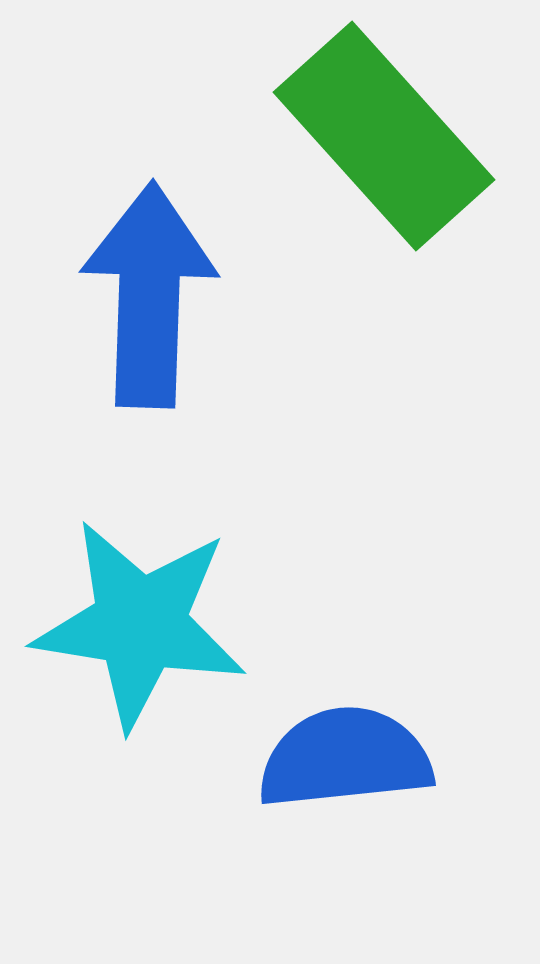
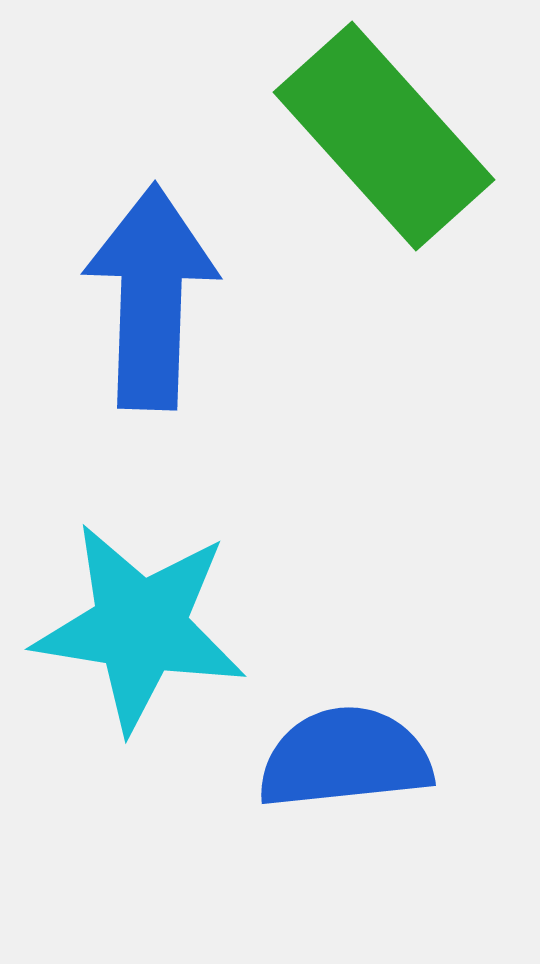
blue arrow: moved 2 px right, 2 px down
cyan star: moved 3 px down
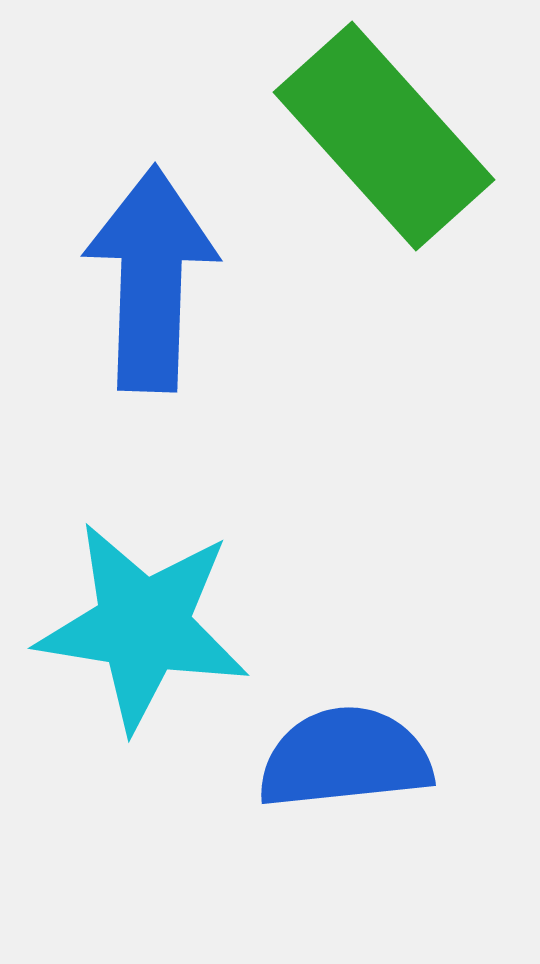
blue arrow: moved 18 px up
cyan star: moved 3 px right, 1 px up
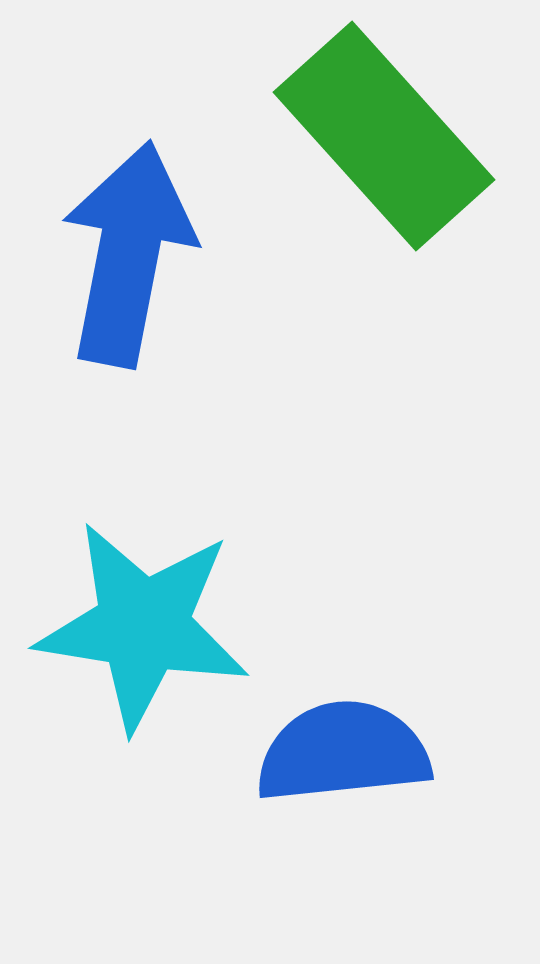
blue arrow: moved 23 px left, 25 px up; rotated 9 degrees clockwise
blue semicircle: moved 2 px left, 6 px up
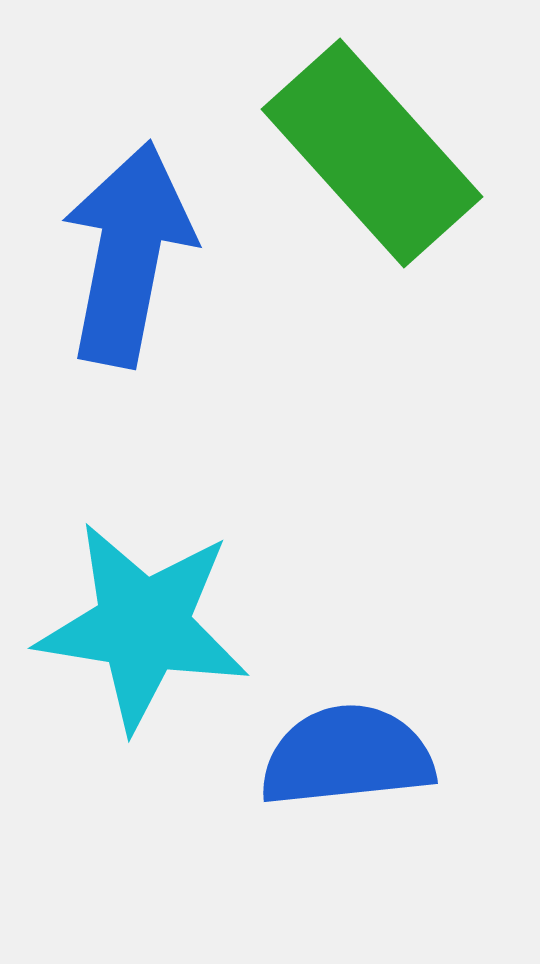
green rectangle: moved 12 px left, 17 px down
blue semicircle: moved 4 px right, 4 px down
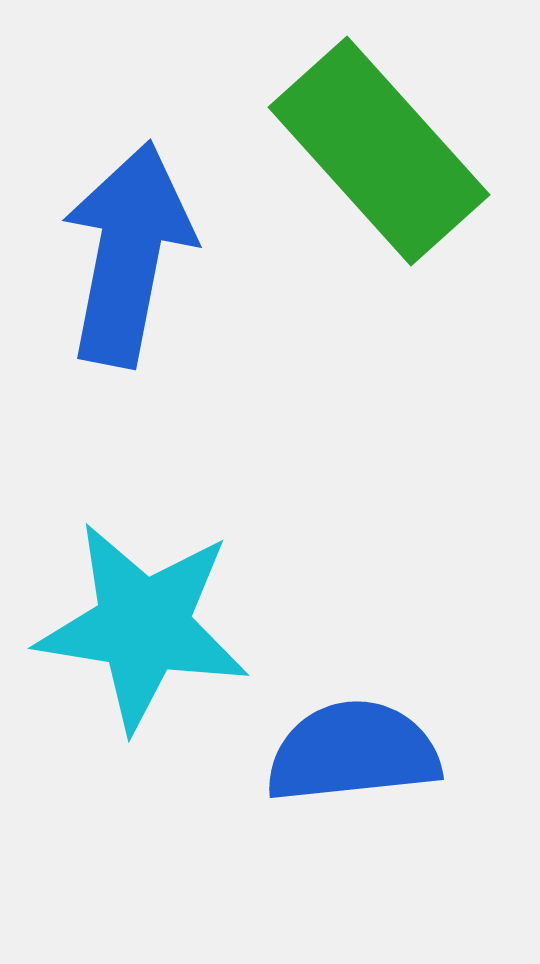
green rectangle: moved 7 px right, 2 px up
blue semicircle: moved 6 px right, 4 px up
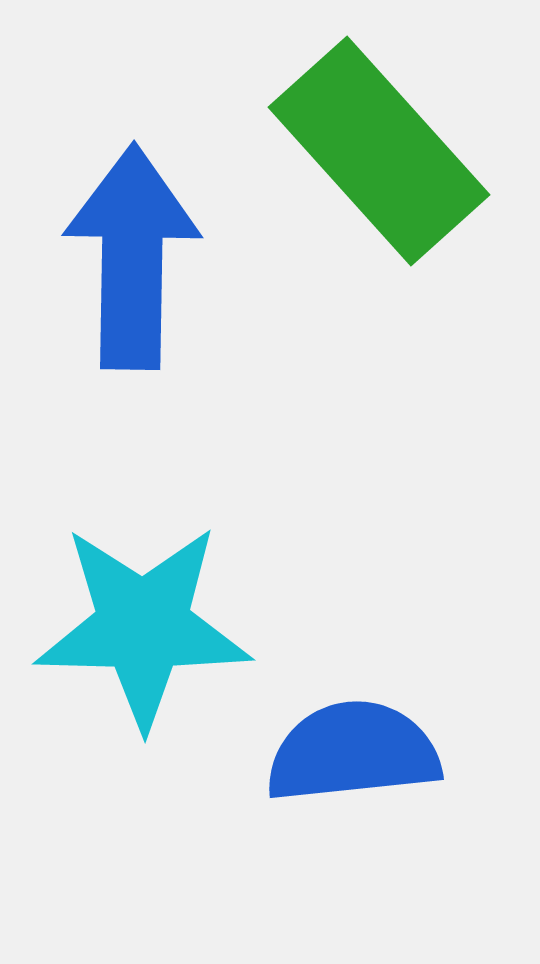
blue arrow: moved 4 px right, 3 px down; rotated 10 degrees counterclockwise
cyan star: rotated 8 degrees counterclockwise
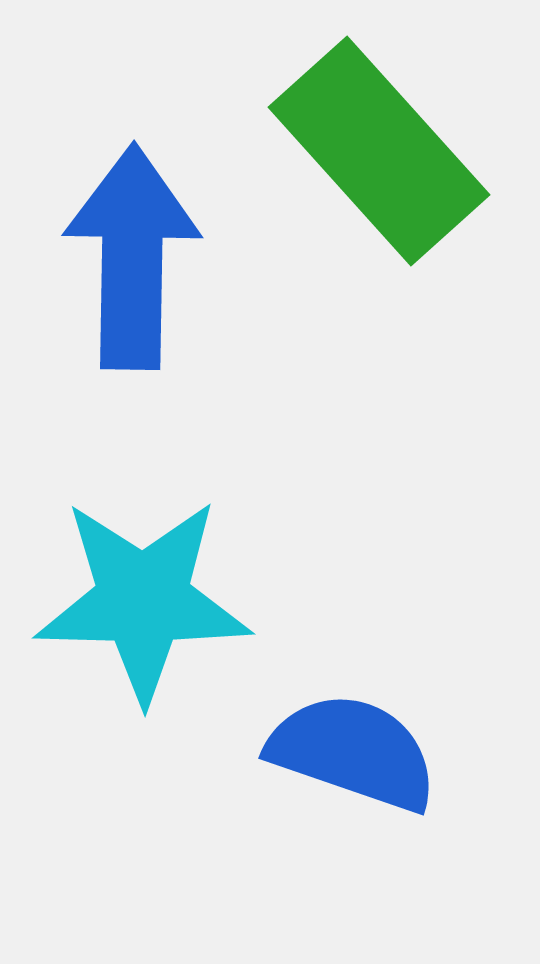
cyan star: moved 26 px up
blue semicircle: rotated 25 degrees clockwise
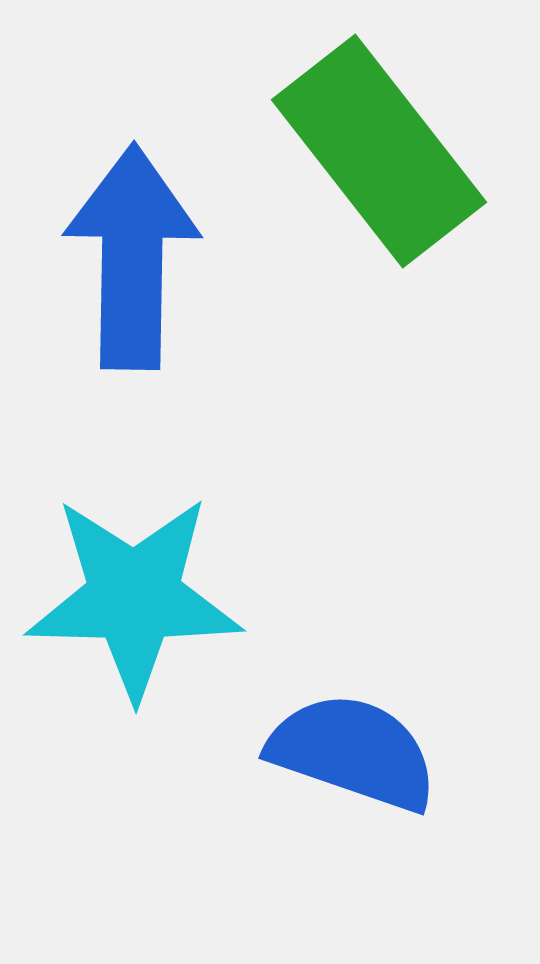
green rectangle: rotated 4 degrees clockwise
cyan star: moved 9 px left, 3 px up
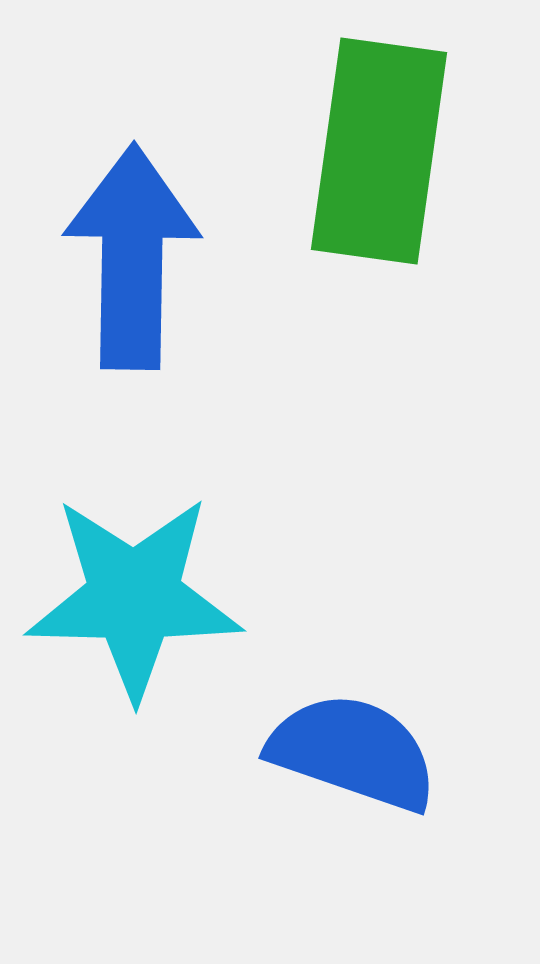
green rectangle: rotated 46 degrees clockwise
